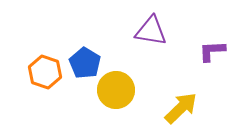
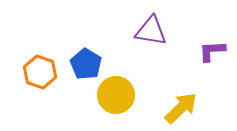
blue pentagon: moved 1 px right, 1 px down
orange hexagon: moved 5 px left
yellow circle: moved 5 px down
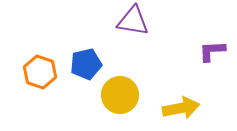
purple triangle: moved 18 px left, 10 px up
blue pentagon: rotated 28 degrees clockwise
yellow circle: moved 4 px right
yellow arrow: rotated 33 degrees clockwise
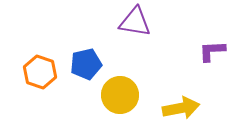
purple triangle: moved 2 px right, 1 px down
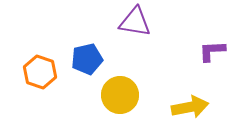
blue pentagon: moved 1 px right, 5 px up
yellow arrow: moved 9 px right, 1 px up
